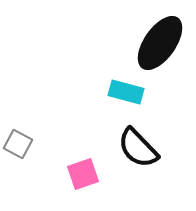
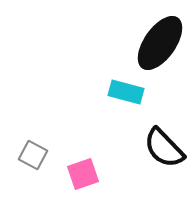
gray square: moved 15 px right, 11 px down
black semicircle: moved 26 px right
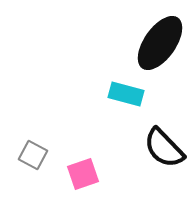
cyan rectangle: moved 2 px down
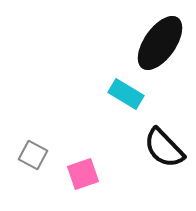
cyan rectangle: rotated 16 degrees clockwise
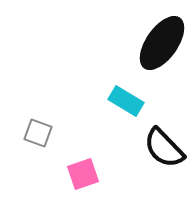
black ellipse: moved 2 px right
cyan rectangle: moved 7 px down
gray square: moved 5 px right, 22 px up; rotated 8 degrees counterclockwise
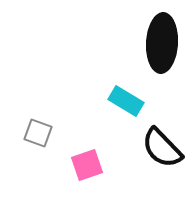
black ellipse: rotated 32 degrees counterclockwise
black semicircle: moved 2 px left
pink square: moved 4 px right, 9 px up
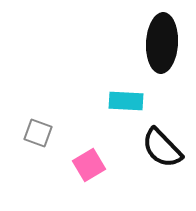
cyan rectangle: rotated 28 degrees counterclockwise
pink square: moved 2 px right; rotated 12 degrees counterclockwise
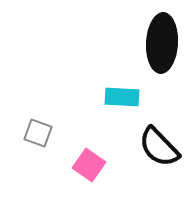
cyan rectangle: moved 4 px left, 4 px up
black semicircle: moved 3 px left, 1 px up
pink square: rotated 24 degrees counterclockwise
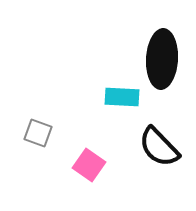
black ellipse: moved 16 px down
